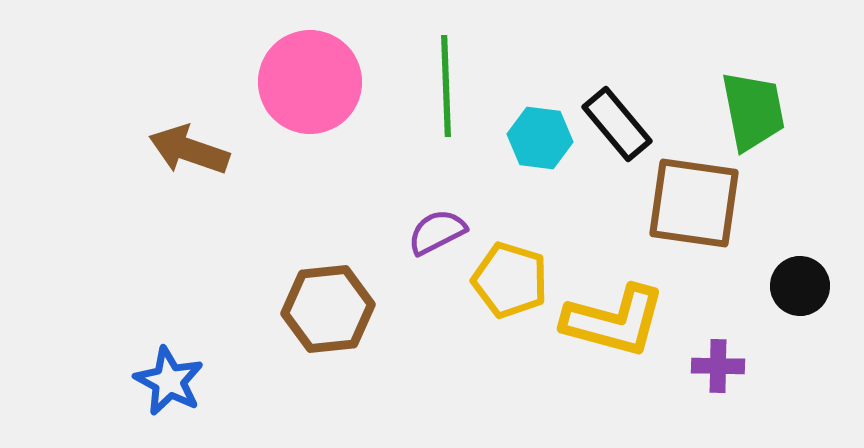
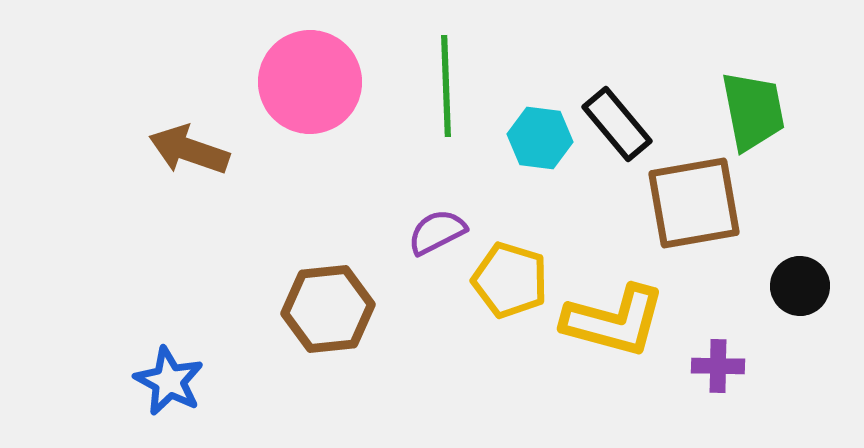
brown square: rotated 18 degrees counterclockwise
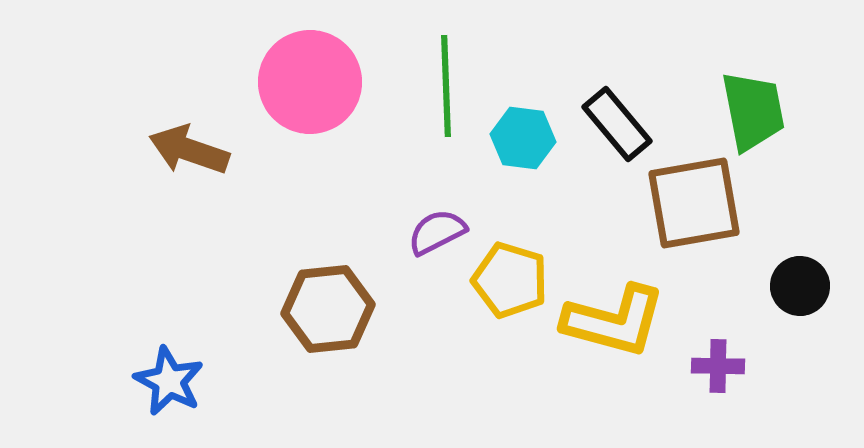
cyan hexagon: moved 17 px left
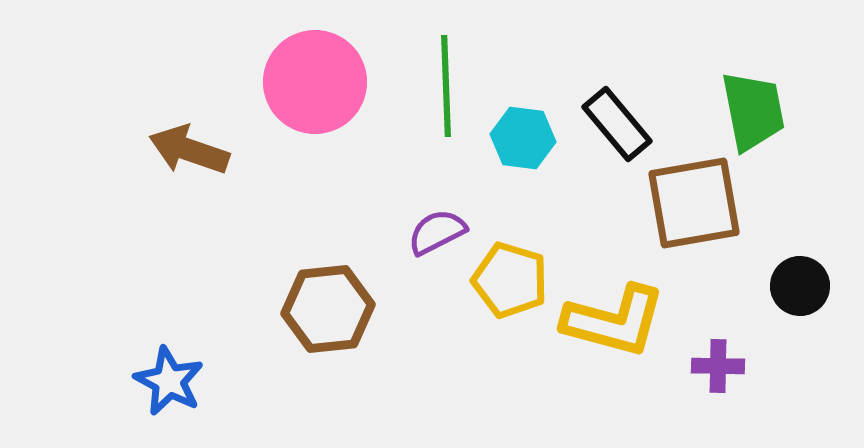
pink circle: moved 5 px right
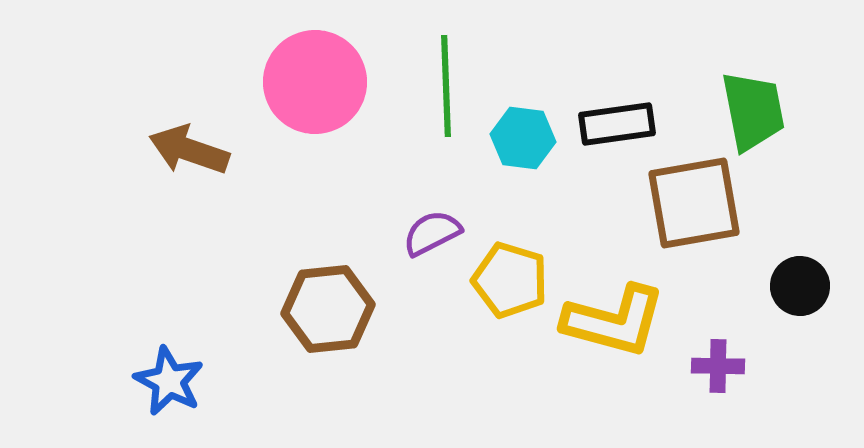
black rectangle: rotated 58 degrees counterclockwise
purple semicircle: moved 5 px left, 1 px down
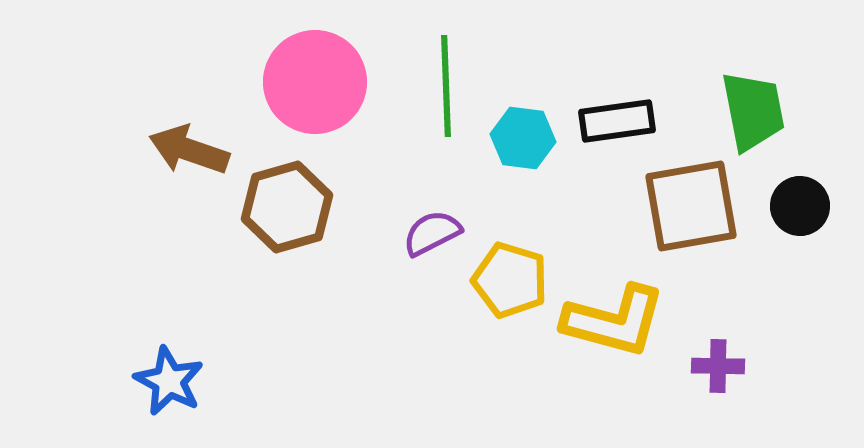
black rectangle: moved 3 px up
brown square: moved 3 px left, 3 px down
black circle: moved 80 px up
brown hexagon: moved 41 px left, 102 px up; rotated 10 degrees counterclockwise
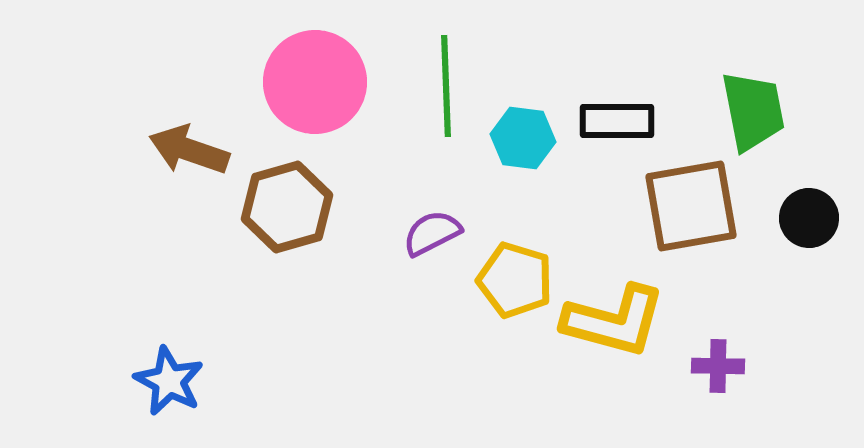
black rectangle: rotated 8 degrees clockwise
black circle: moved 9 px right, 12 px down
yellow pentagon: moved 5 px right
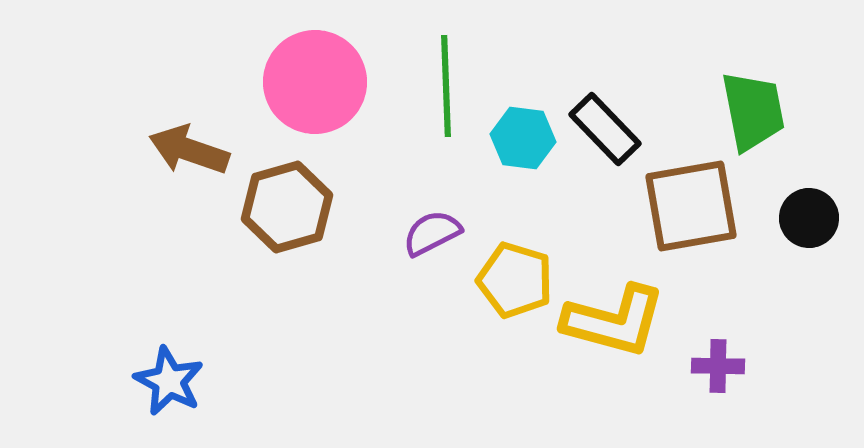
black rectangle: moved 12 px left, 8 px down; rotated 46 degrees clockwise
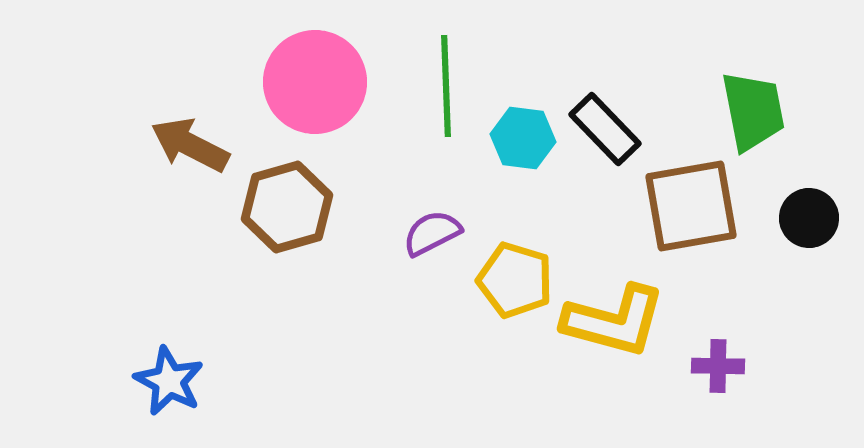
brown arrow: moved 1 px right, 5 px up; rotated 8 degrees clockwise
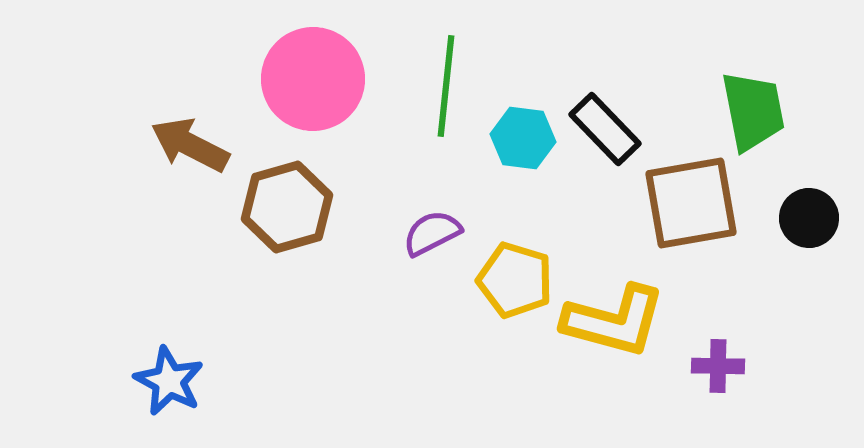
pink circle: moved 2 px left, 3 px up
green line: rotated 8 degrees clockwise
brown square: moved 3 px up
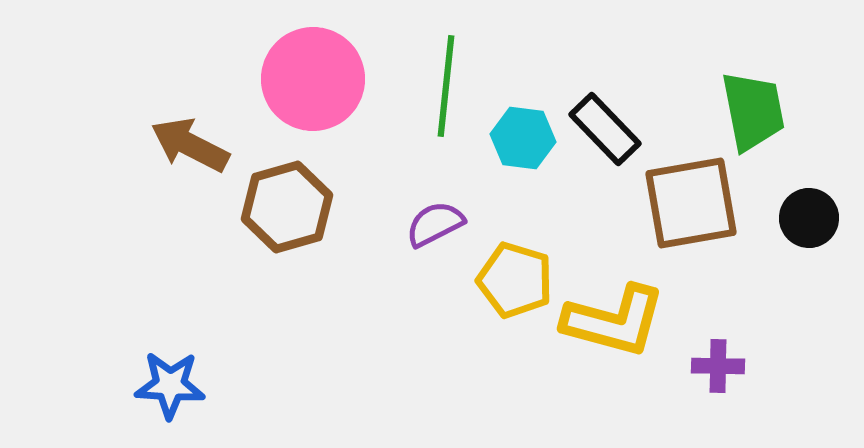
purple semicircle: moved 3 px right, 9 px up
blue star: moved 1 px right, 4 px down; rotated 24 degrees counterclockwise
